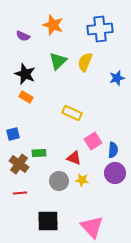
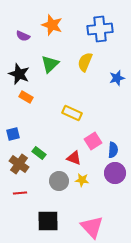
orange star: moved 1 px left
green triangle: moved 8 px left, 3 px down
black star: moved 6 px left
green rectangle: rotated 40 degrees clockwise
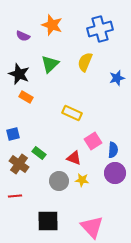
blue cross: rotated 10 degrees counterclockwise
red line: moved 5 px left, 3 px down
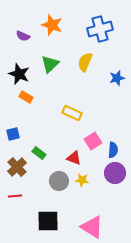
brown cross: moved 2 px left, 3 px down; rotated 12 degrees clockwise
pink triangle: rotated 15 degrees counterclockwise
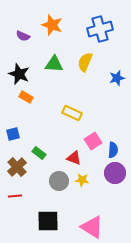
green triangle: moved 4 px right; rotated 48 degrees clockwise
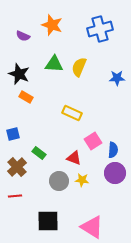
yellow semicircle: moved 6 px left, 5 px down
blue star: rotated 14 degrees clockwise
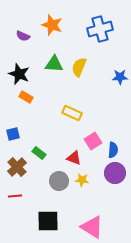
blue star: moved 3 px right, 1 px up
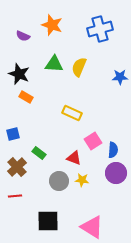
purple circle: moved 1 px right
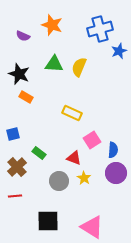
blue star: moved 1 px left, 26 px up; rotated 21 degrees counterclockwise
pink square: moved 1 px left, 1 px up
yellow star: moved 2 px right, 2 px up; rotated 24 degrees clockwise
